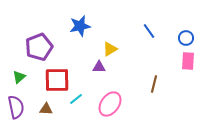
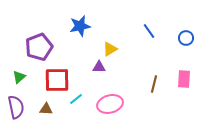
pink rectangle: moved 4 px left, 18 px down
pink ellipse: rotated 40 degrees clockwise
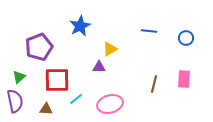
blue star: rotated 15 degrees counterclockwise
blue line: rotated 49 degrees counterclockwise
purple semicircle: moved 1 px left, 6 px up
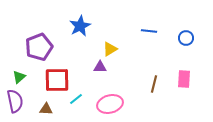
purple triangle: moved 1 px right
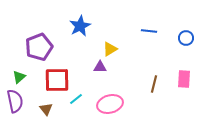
brown triangle: rotated 48 degrees clockwise
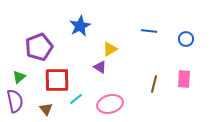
blue circle: moved 1 px down
purple triangle: rotated 32 degrees clockwise
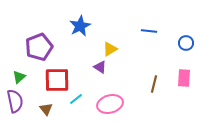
blue circle: moved 4 px down
pink rectangle: moved 1 px up
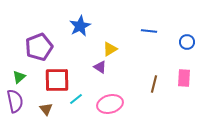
blue circle: moved 1 px right, 1 px up
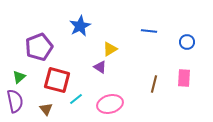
red square: rotated 16 degrees clockwise
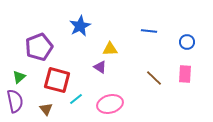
yellow triangle: rotated 28 degrees clockwise
pink rectangle: moved 1 px right, 4 px up
brown line: moved 6 px up; rotated 60 degrees counterclockwise
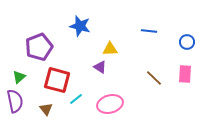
blue star: rotated 30 degrees counterclockwise
